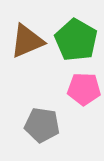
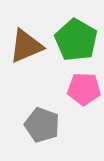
brown triangle: moved 1 px left, 5 px down
gray pentagon: rotated 12 degrees clockwise
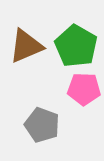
green pentagon: moved 6 px down
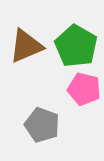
pink pentagon: rotated 12 degrees clockwise
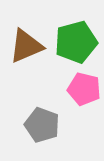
green pentagon: moved 4 px up; rotated 27 degrees clockwise
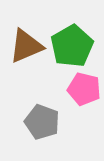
green pentagon: moved 4 px left, 4 px down; rotated 15 degrees counterclockwise
gray pentagon: moved 3 px up
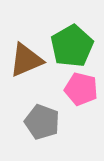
brown triangle: moved 14 px down
pink pentagon: moved 3 px left
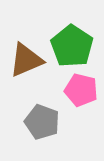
green pentagon: rotated 9 degrees counterclockwise
pink pentagon: moved 1 px down
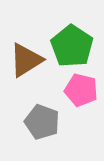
brown triangle: rotated 9 degrees counterclockwise
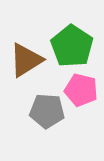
gray pentagon: moved 5 px right, 11 px up; rotated 16 degrees counterclockwise
